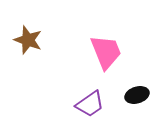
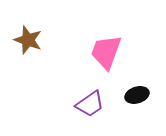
pink trapezoid: rotated 138 degrees counterclockwise
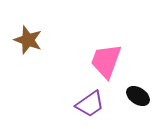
pink trapezoid: moved 9 px down
black ellipse: moved 1 px right, 1 px down; rotated 50 degrees clockwise
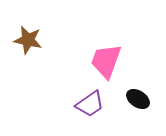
brown star: rotated 8 degrees counterclockwise
black ellipse: moved 3 px down
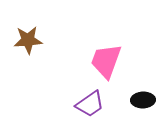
brown star: rotated 16 degrees counterclockwise
black ellipse: moved 5 px right, 1 px down; rotated 35 degrees counterclockwise
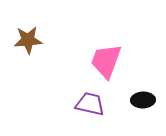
purple trapezoid: rotated 132 degrees counterclockwise
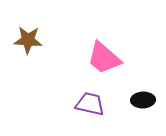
brown star: rotated 8 degrees clockwise
pink trapezoid: moved 2 px left, 3 px up; rotated 69 degrees counterclockwise
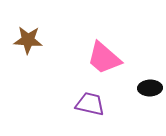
black ellipse: moved 7 px right, 12 px up
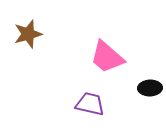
brown star: moved 6 px up; rotated 20 degrees counterclockwise
pink trapezoid: moved 3 px right, 1 px up
